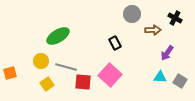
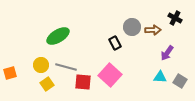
gray circle: moved 13 px down
yellow circle: moved 4 px down
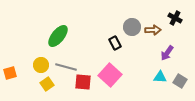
green ellipse: rotated 20 degrees counterclockwise
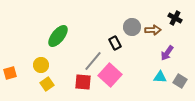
gray line: moved 27 px right, 6 px up; rotated 65 degrees counterclockwise
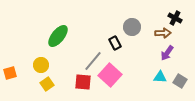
brown arrow: moved 10 px right, 3 px down
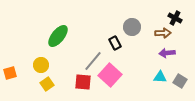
purple arrow: rotated 49 degrees clockwise
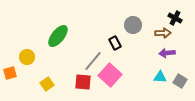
gray circle: moved 1 px right, 2 px up
yellow circle: moved 14 px left, 8 px up
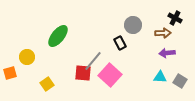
black rectangle: moved 5 px right
red square: moved 9 px up
